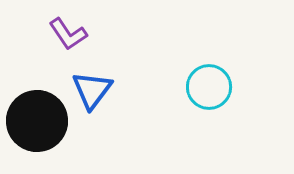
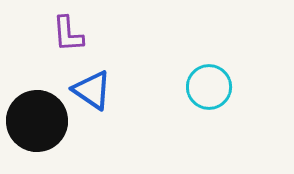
purple L-shape: rotated 30 degrees clockwise
blue triangle: rotated 33 degrees counterclockwise
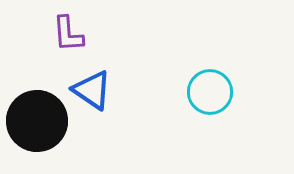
cyan circle: moved 1 px right, 5 px down
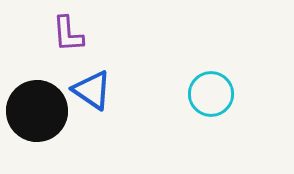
cyan circle: moved 1 px right, 2 px down
black circle: moved 10 px up
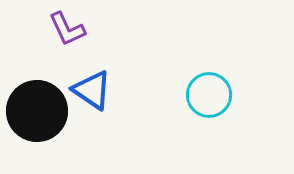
purple L-shape: moved 1 px left, 5 px up; rotated 21 degrees counterclockwise
cyan circle: moved 2 px left, 1 px down
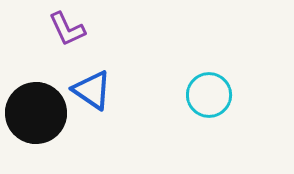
black circle: moved 1 px left, 2 px down
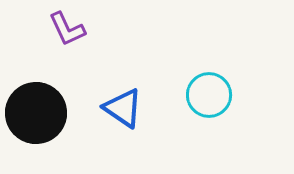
blue triangle: moved 31 px right, 18 px down
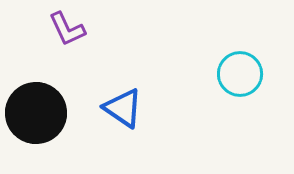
cyan circle: moved 31 px right, 21 px up
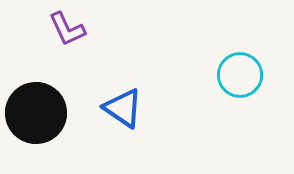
cyan circle: moved 1 px down
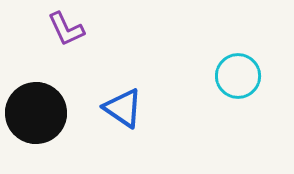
purple L-shape: moved 1 px left
cyan circle: moved 2 px left, 1 px down
